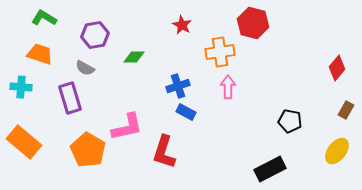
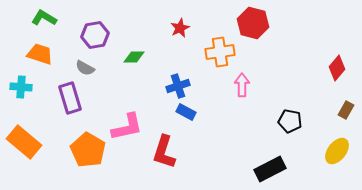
red star: moved 2 px left, 3 px down; rotated 18 degrees clockwise
pink arrow: moved 14 px right, 2 px up
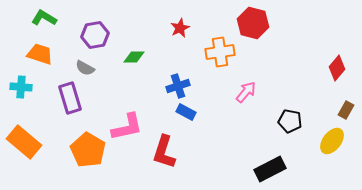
pink arrow: moved 4 px right, 7 px down; rotated 40 degrees clockwise
yellow ellipse: moved 5 px left, 10 px up
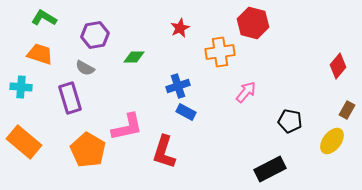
red diamond: moved 1 px right, 2 px up
brown rectangle: moved 1 px right
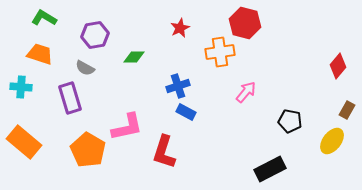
red hexagon: moved 8 px left
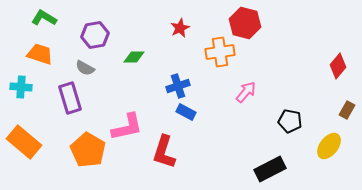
yellow ellipse: moved 3 px left, 5 px down
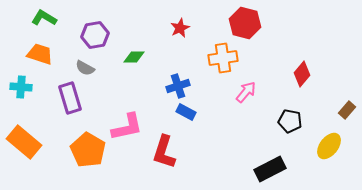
orange cross: moved 3 px right, 6 px down
red diamond: moved 36 px left, 8 px down
brown rectangle: rotated 12 degrees clockwise
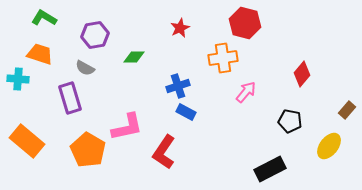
cyan cross: moved 3 px left, 8 px up
orange rectangle: moved 3 px right, 1 px up
red L-shape: rotated 16 degrees clockwise
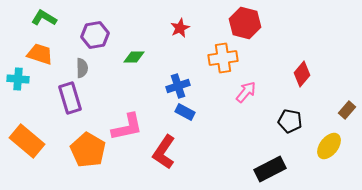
gray semicircle: moved 3 px left; rotated 120 degrees counterclockwise
blue rectangle: moved 1 px left
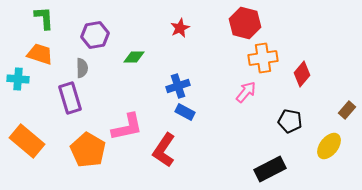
green L-shape: rotated 55 degrees clockwise
orange cross: moved 40 px right
red L-shape: moved 2 px up
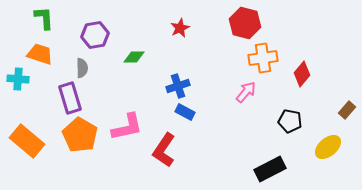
yellow ellipse: moved 1 px left, 1 px down; rotated 12 degrees clockwise
orange pentagon: moved 8 px left, 15 px up
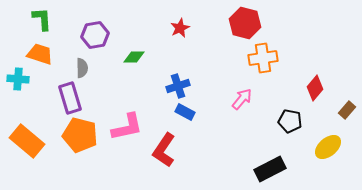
green L-shape: moved 2 px left, 1 px down
red diamond: moved 13 px right, 14 px down
pink arrow: moved 4 px left, 7 px down
orange pentagon: rotated 16 degrees counterclockwise
